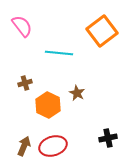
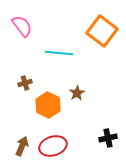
orange square: rotated 16 degrees counterclockwise
brown star: rotated 14 degrees clockwise
brown arrow: moved 2 px left
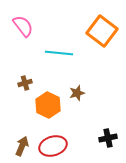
pink semicircle: moved 1 px right
brown star: rotated 14 degrees clockwise
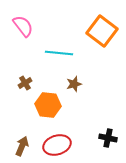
brown cross: rotated 16 degrees counterclockwise
brown star: moved 3 px left, 9 px up
orange hexagon: rotated 20 degrees counterclockwise
black cross: rotated 24 degrees clockwise
red ellipse: moved 4 px right, 1 px up
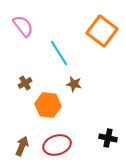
cyan line: rotated 52 degrees clockwise
brown star: rotated 28 degrees clockwise
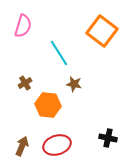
pink semicircle: rotated 55 degrees clockwise
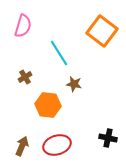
brown cross: moved 6 px up
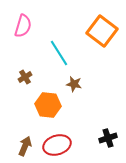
black cross: rotated 30 degrees counterclockwise
brown arrow: moved 3 px right
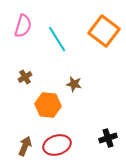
orange square: moved 2 px right
cyan line: moved 2 px left, 14 px up
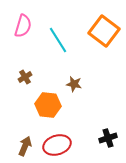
cyan line: moved 1 px right, 1 px down
